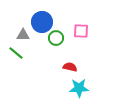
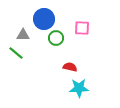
blue circle: moved 2 px right, 3 px up
pink square: moved 1 px right, 3 px up
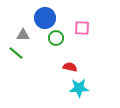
blue circle: moved 1 px right, 1 px up
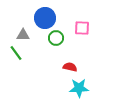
green line: rotated 14 degrees clockwise
